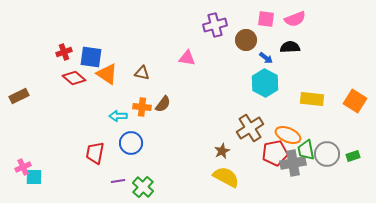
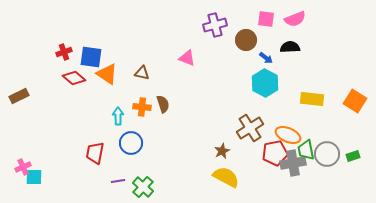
pink triangle: rotated 12 degrees clockwise
brown semicircle: rotated 54 degrees counterclockwise
cyan arrow: rotated 90 degrees clockwise
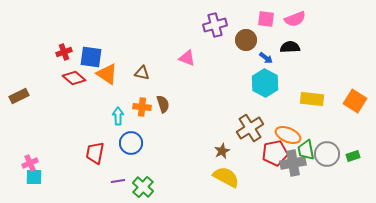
pink cross: moved 7 px right, 4 px up
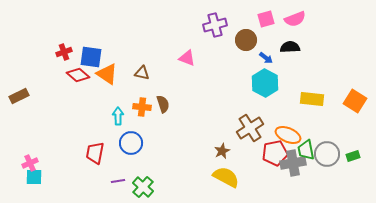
pink square: rotated 24 degrees counterclockwise
red diamond: moved 4 px right, 3 px up
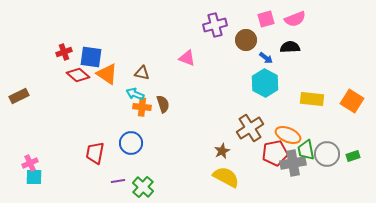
orange square: moved 3 px left
cyan arrow: moved 17 px right, 22 px up; rotated 66 degrees counterclockwise
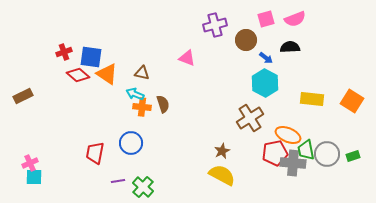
brown rectangle: moved 4 px right
brown cross: moved 10 px up
gray cross: rotated 15 degrees clockwise
yellow semicircle: moved 4 px left, 2 px up
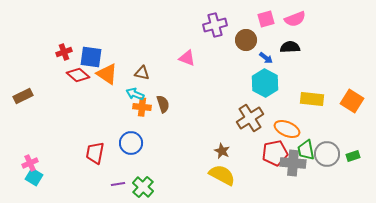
orange ellipse: moved 1 px left, 6 px up
brown star: rotated 21 degrees counterclockwise
cyan square: rotated 30 degrees clockwise
purple line: moved 3 px down
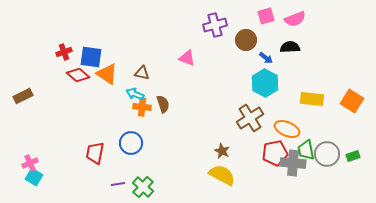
pink square: moved 3 px up
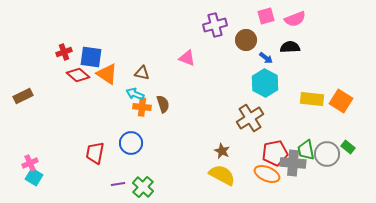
orange square: moved 11 px left
orange ellipse: moved 20 px left, 45 px down
green rectangle: moved 5 px left, 9 px up; rotated 56 degrees clockwise
